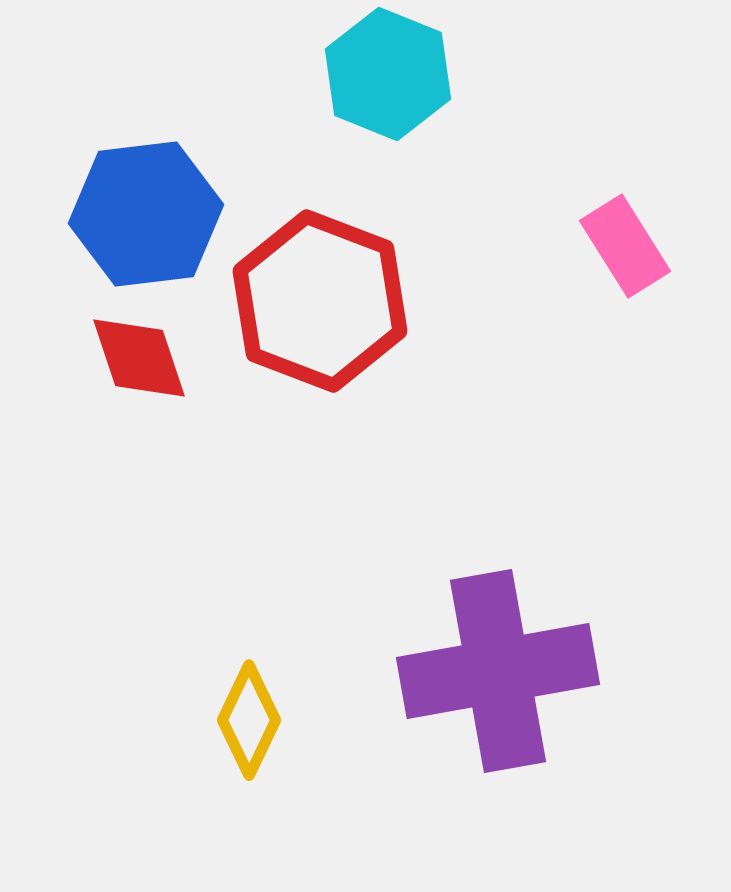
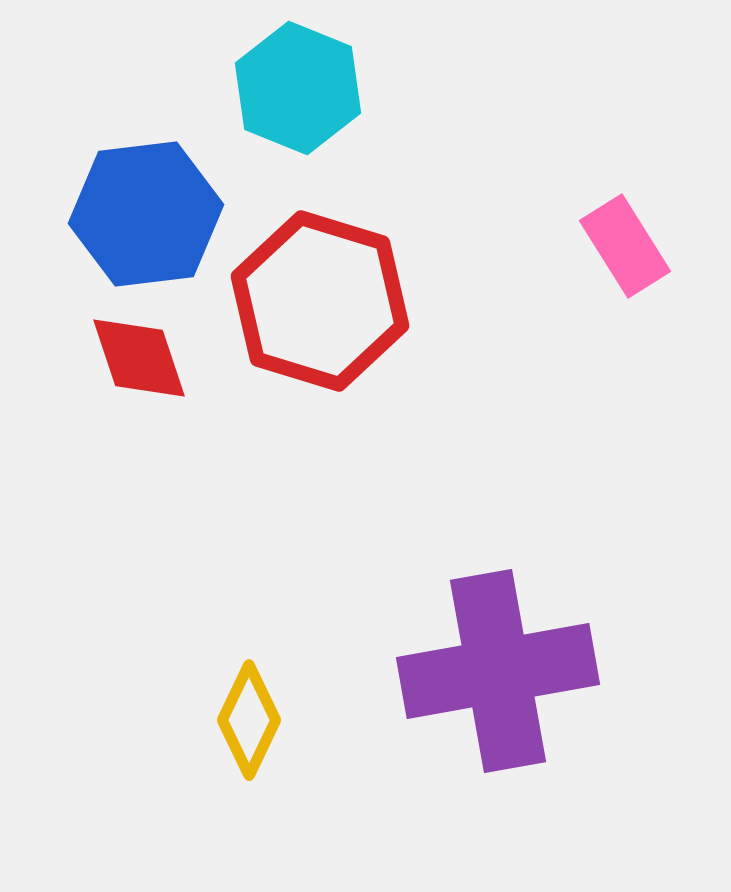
cyan hexagon: moved 90 px left, 14 px down
red hexagon: rotated 4 degrees counterclockwise
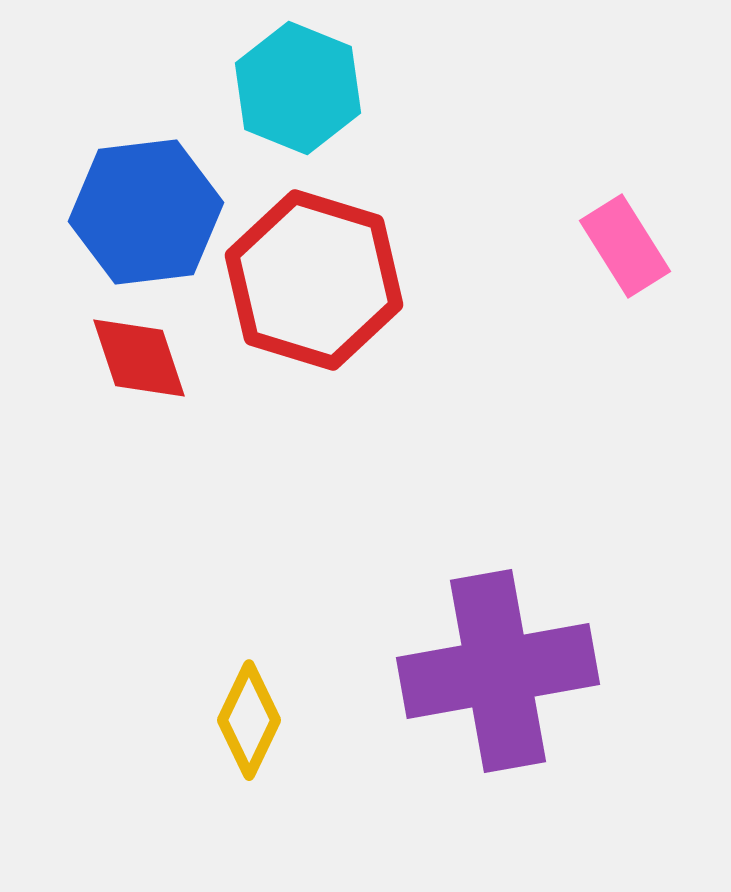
blue hexagon: moved 2 px up
red hexagon: moved 6 px left, 21 px up
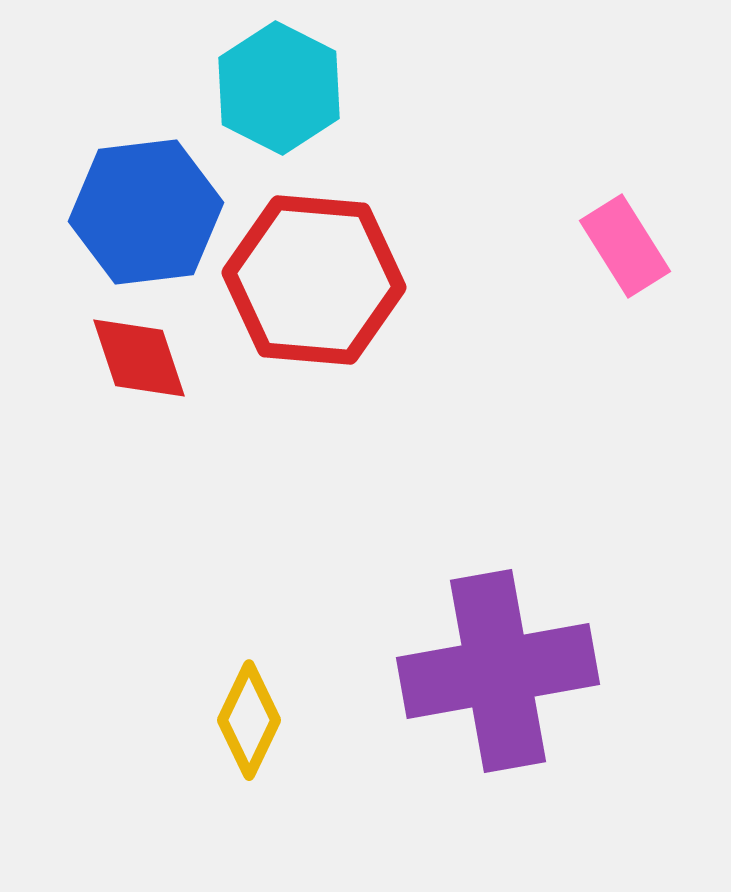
cyan hexagon: moved 19 px left; rotated 5 degrees clockwise
red hexagon: rotated 12 degrees counterclockwise
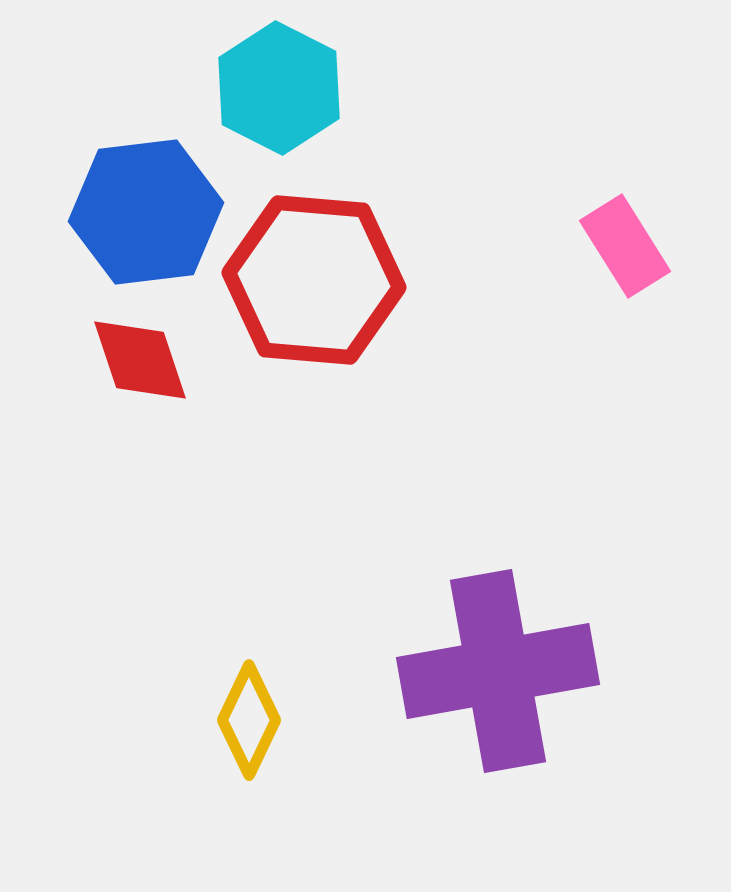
red diamond: moved 1 px right, 2 px down
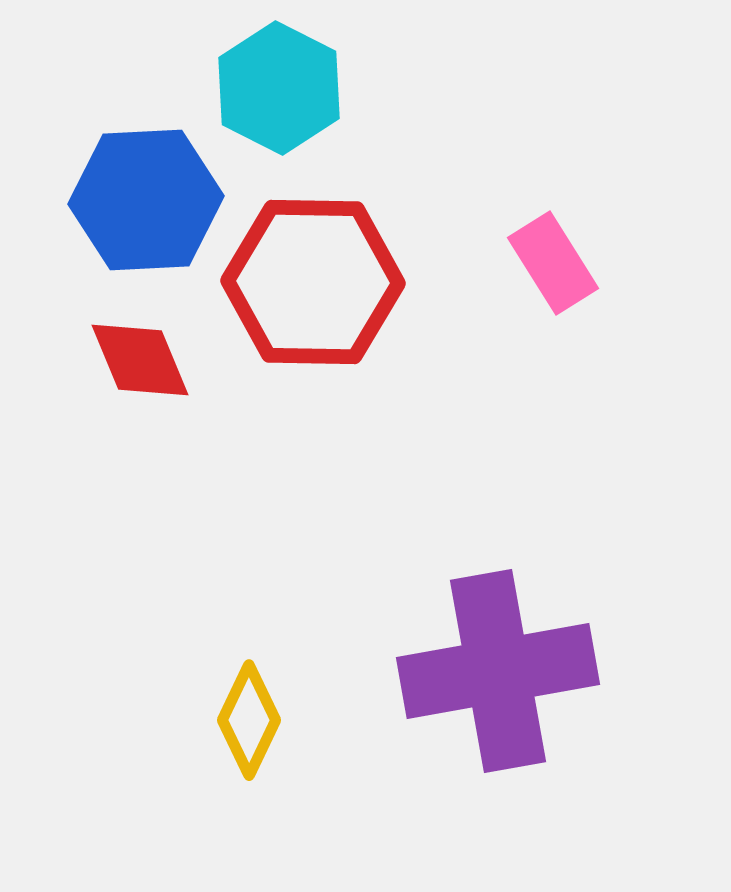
blue hexagon: moved 12 px up; rotated 4 degrees clockwise
pink rectangle: moved 72 px left, 17 px down
red hexagon: moved 1 px left, 2 px down; rotated 4 degrees counterclockwise
red diamond: rotated 4 degrees counterclockwise
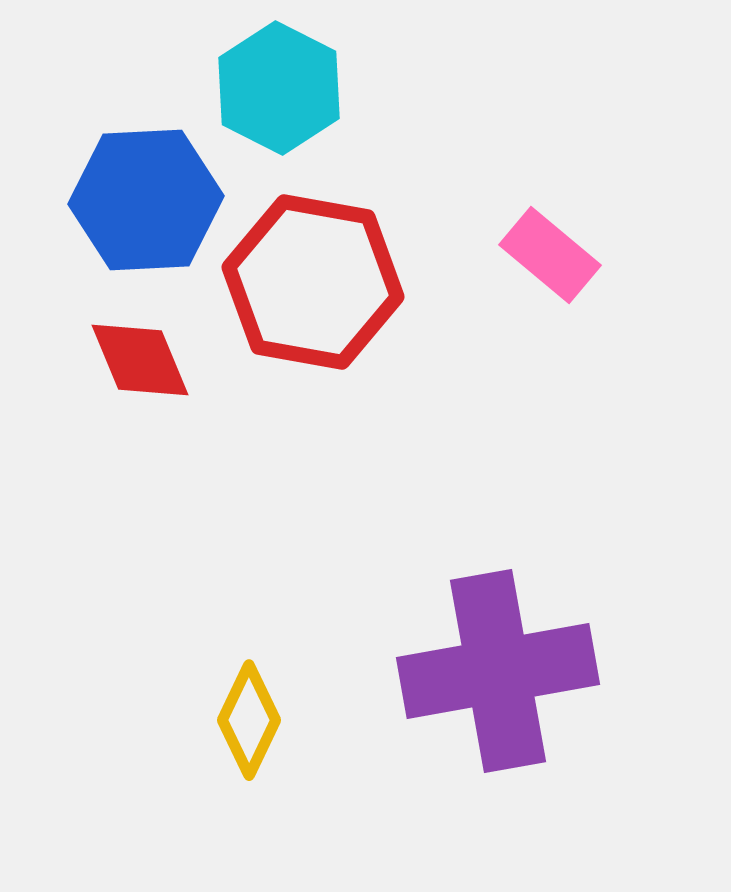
pink rectangle: moved 3 px left, 8 px up; rotated 18 degrees counterclockwise
red hexagon: rotated 9 degrees clockwise
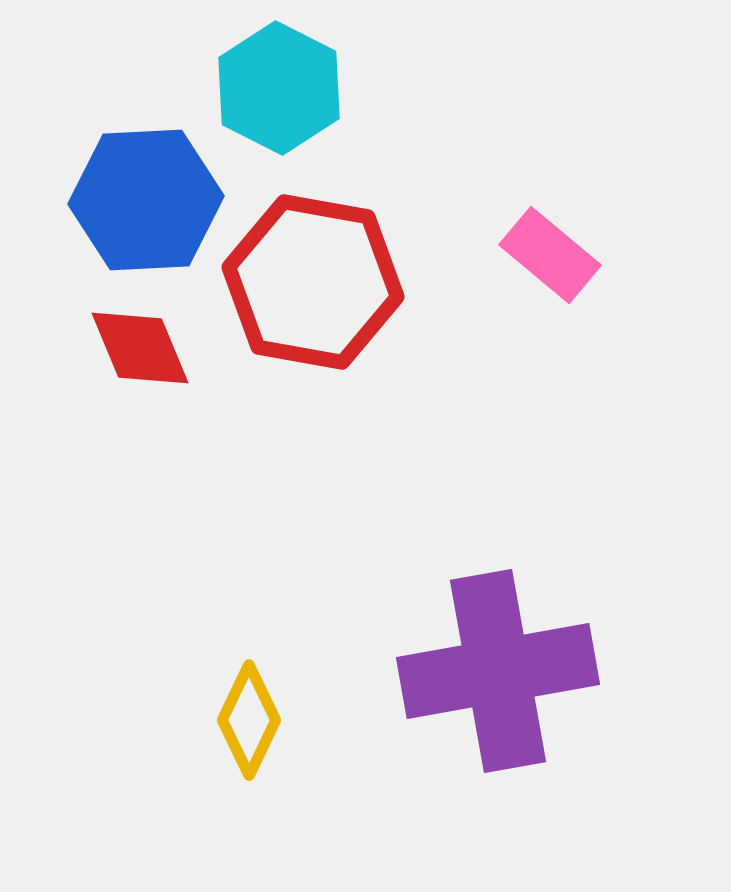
red diamond: moved 12 px up
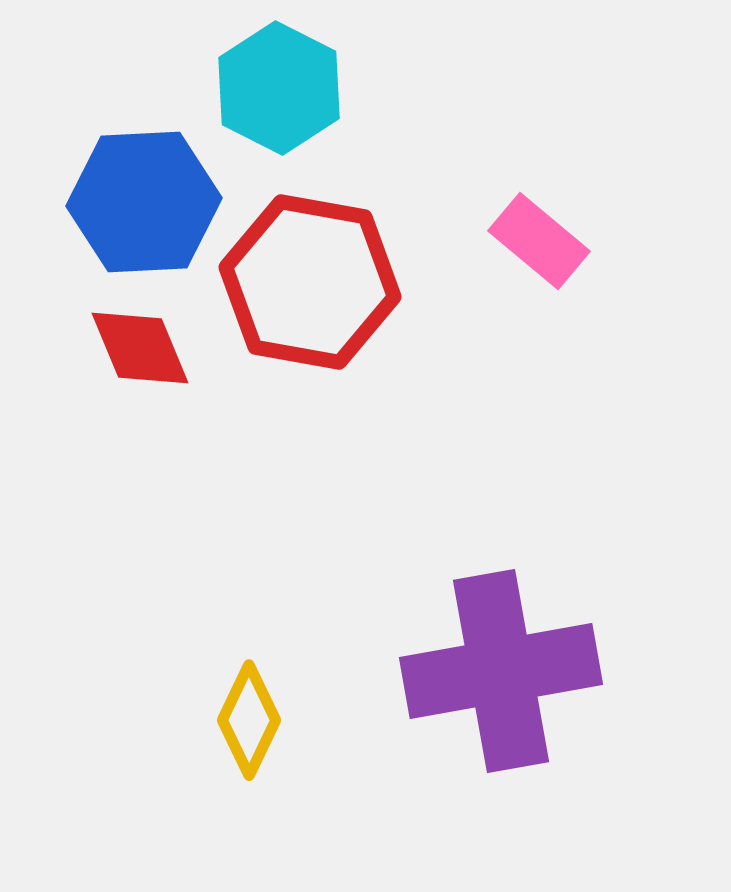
blue hexagon: moved 2 px left, 2 px down
pink rectangle: moved 11 px left, 14 px up
red hexagon: moved 3 px left
purple cross: moved 3 px right
